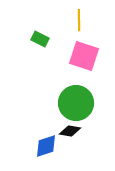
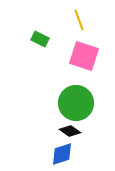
yellow line: rotated 20 degrees counterclockwise
black diamond: rotated 25 degrees clockwise
blue diamond: moved 16 px right, 8 px down
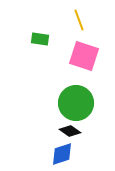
green rectangle: rotated 18 degrees counterclockwise
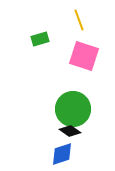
green rectangle: rotated 24 degrees counterclockwise
green circle: moved 3 px left, 6 px down
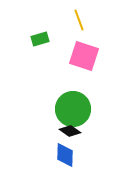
blue diamond: moved 3 px right, 1 px down; rotated 70 degrees counterclockwise
